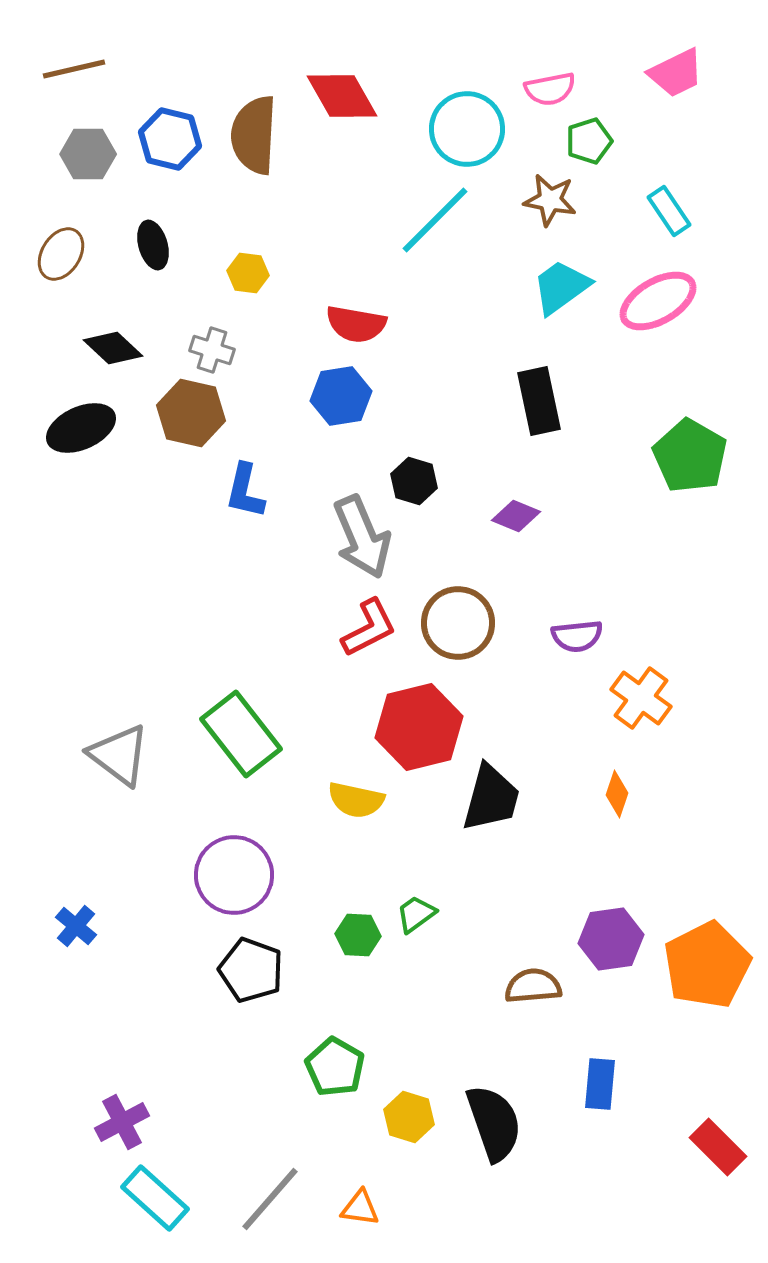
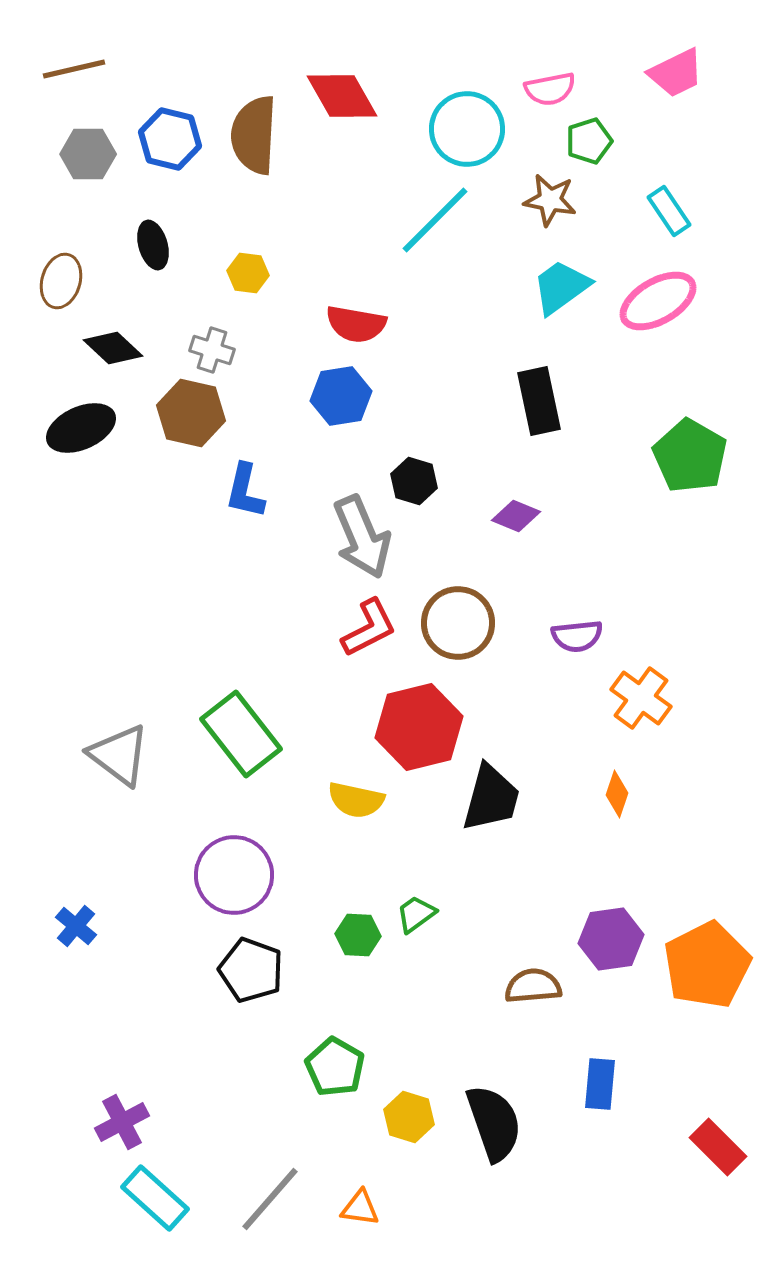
brown ellipse at (61, 254): moved 27 px down; rotated 16 degrees counterclockwise
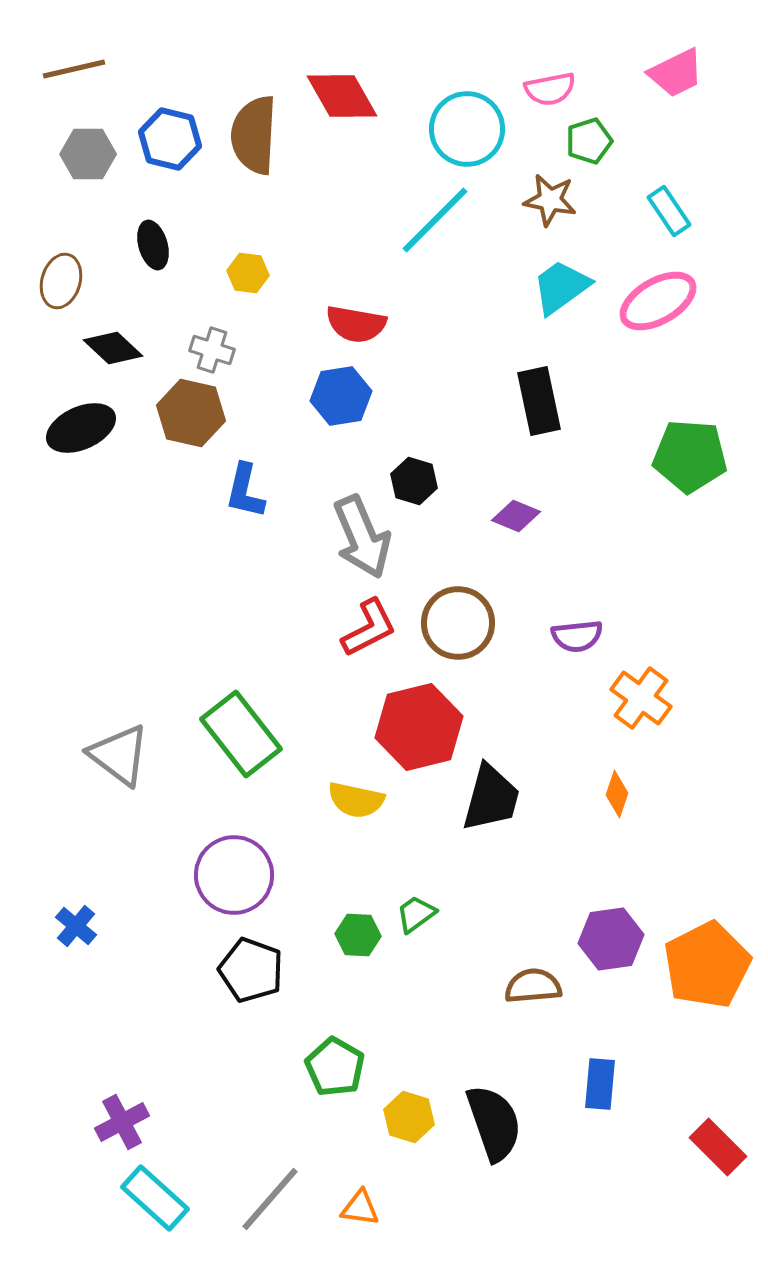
green pentagon at (690, 456): rotated 26 degrees counterclockwise
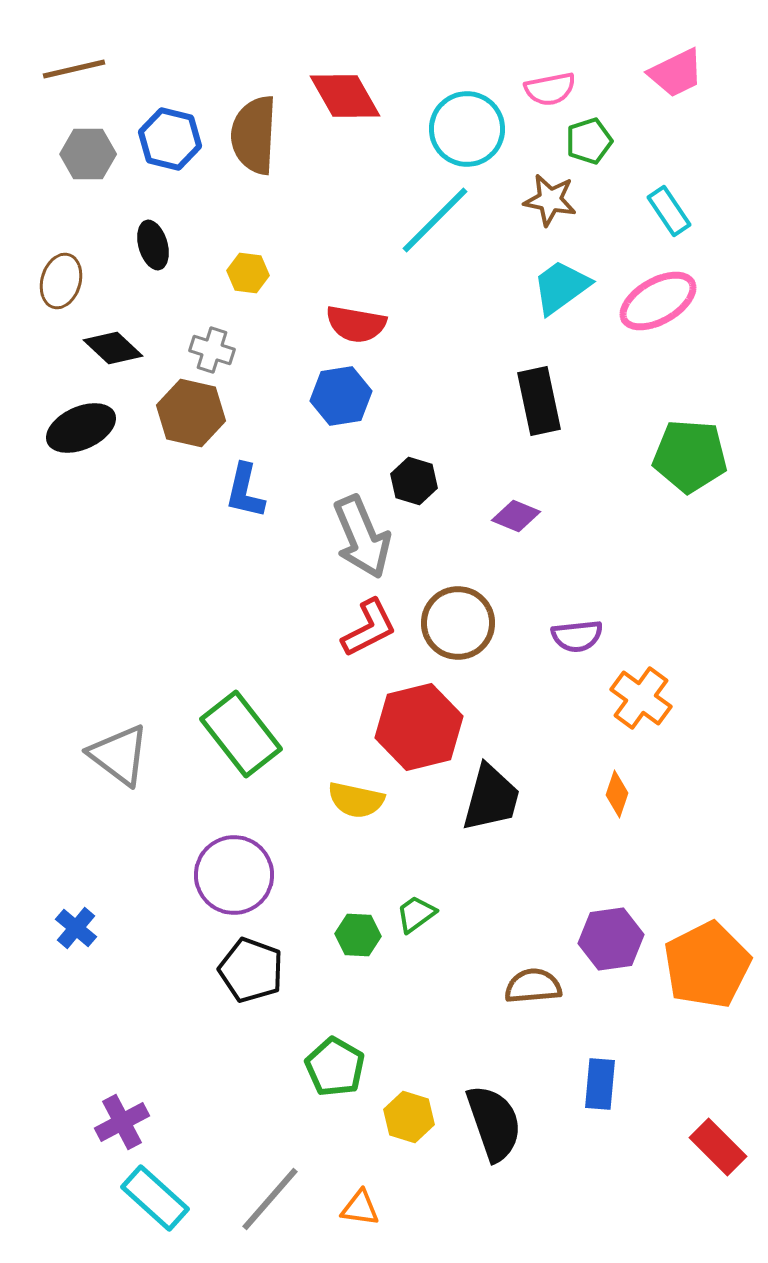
red diamond at (342, 96): moved 3 px right
blue cross at (76, 926): moved 2 px down
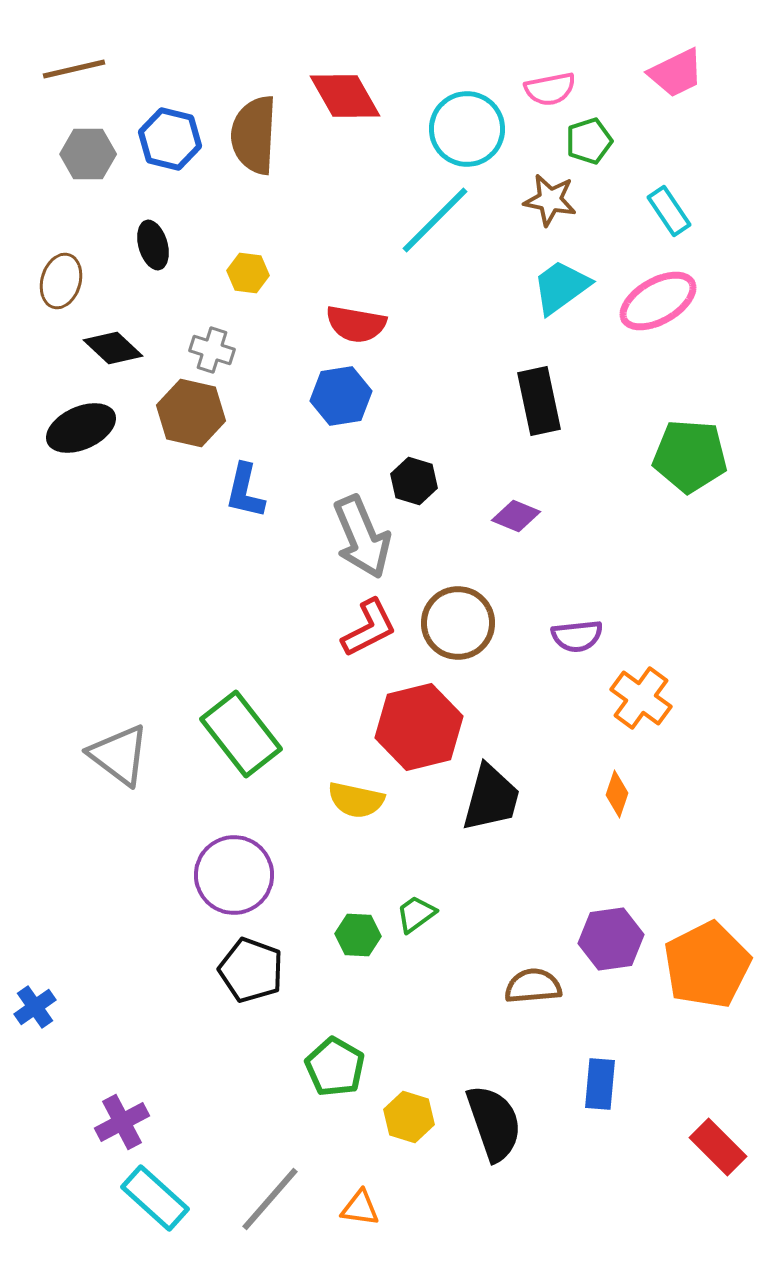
blue cross at (76, 928): moved 41 px left, 79 px down; rotated 15 degrees clockwise
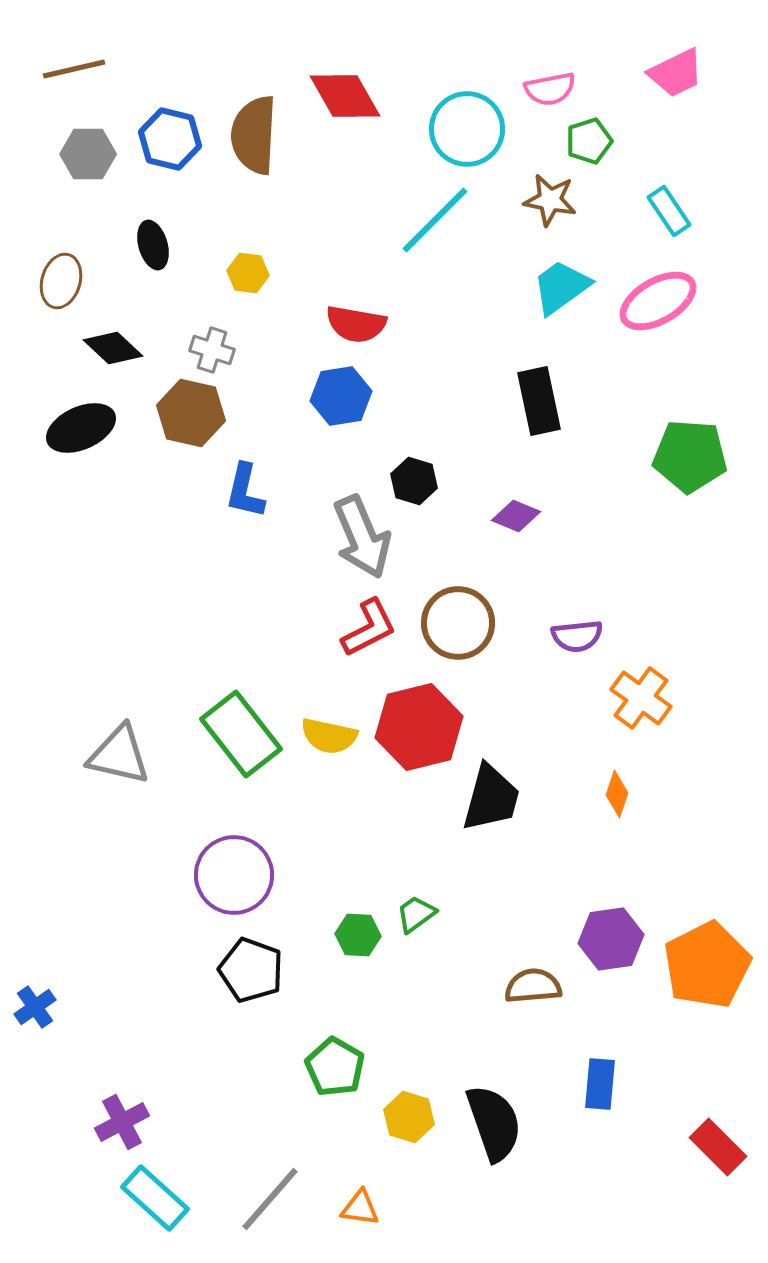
gray triangle at (119, 755): rotated 24 degrees counterclockwise
yellow semicircle at (356, 800): moved 27 px left, 64 px up
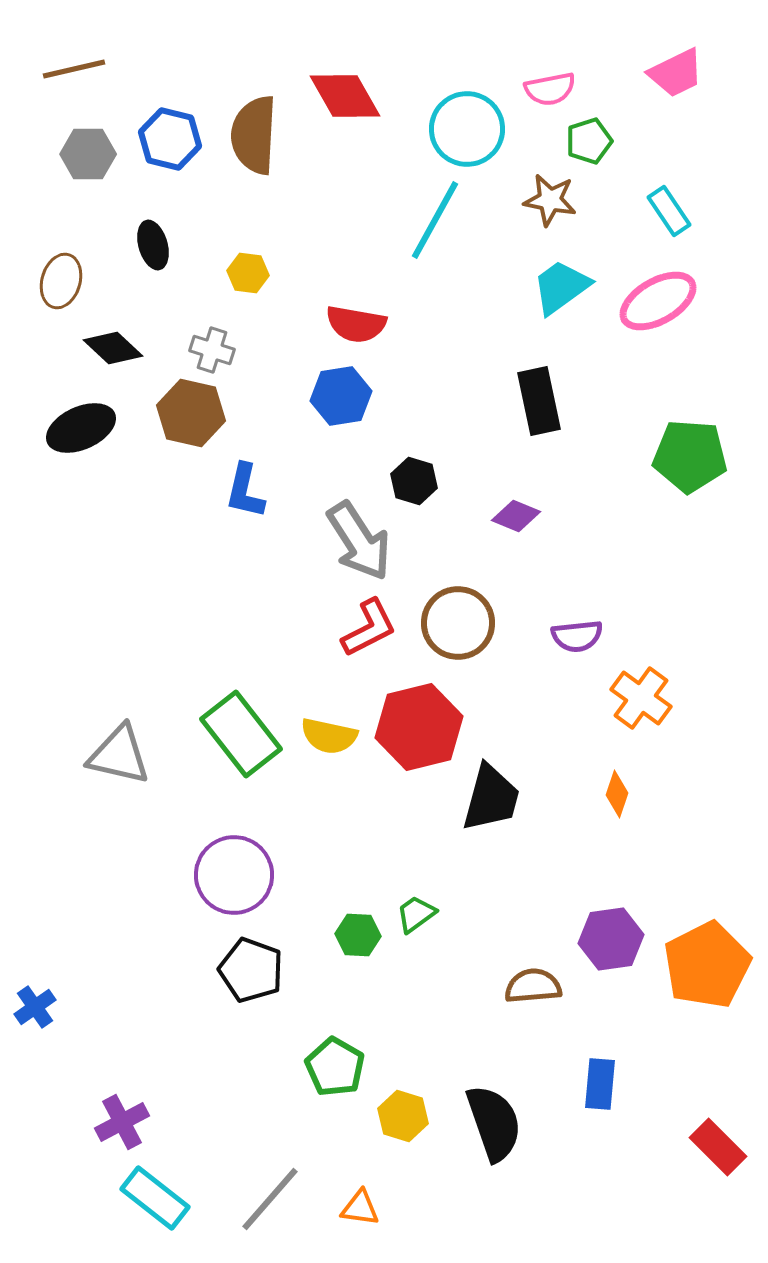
cyan line at (435, 220): rotated 16 degrees counterclockwise
gray arrow at (362, 537): moved 3 px left, 4 px down; rotated 10 degrees counterclockwise
yellow hexagon at (409, 1117): moved 6 px left, 1 px up
cyan rectangle at (155, 1198): rotated 4 degrees counterclockwise
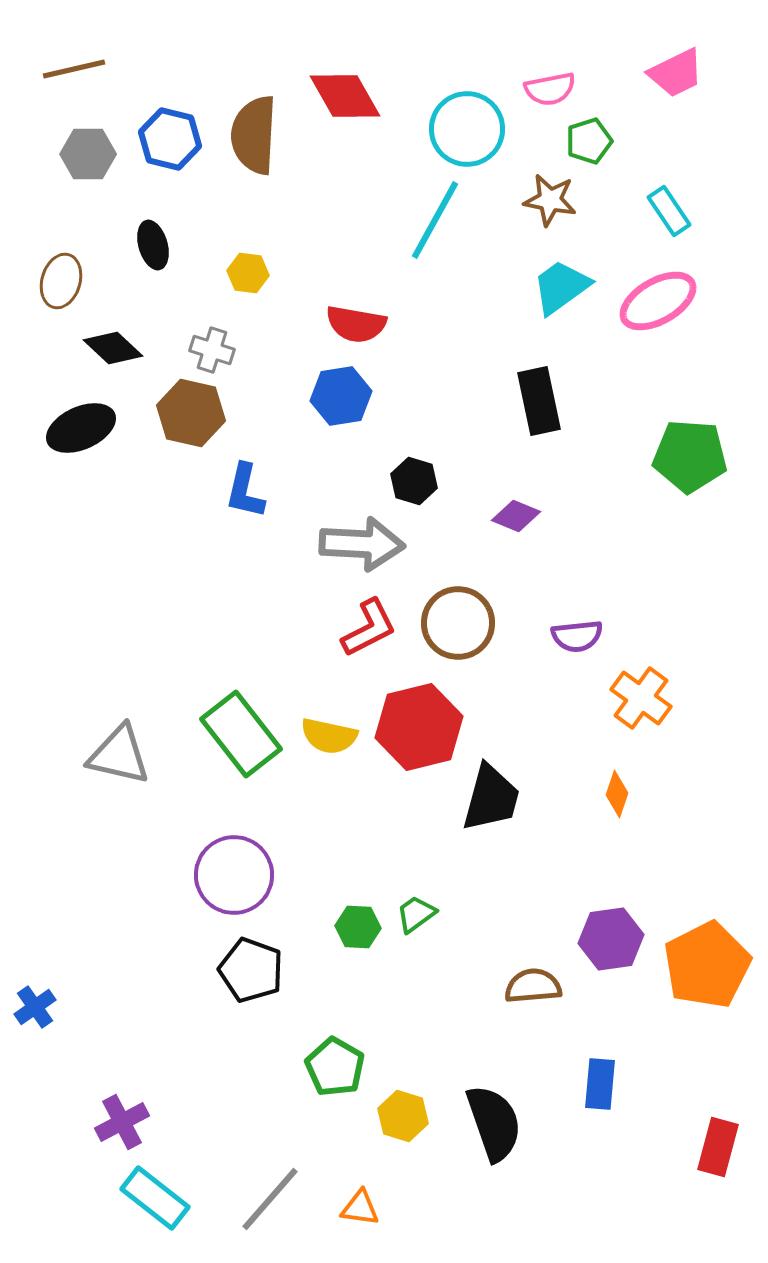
gray arrow at (359, 541): moved 3 px right, 3 px down; rotated 54 degrees counterclockwise
green hexagon at (358, 935): moved 8 px up
red rectangle at (718, 1147): rotated 60 degrees clockwise
